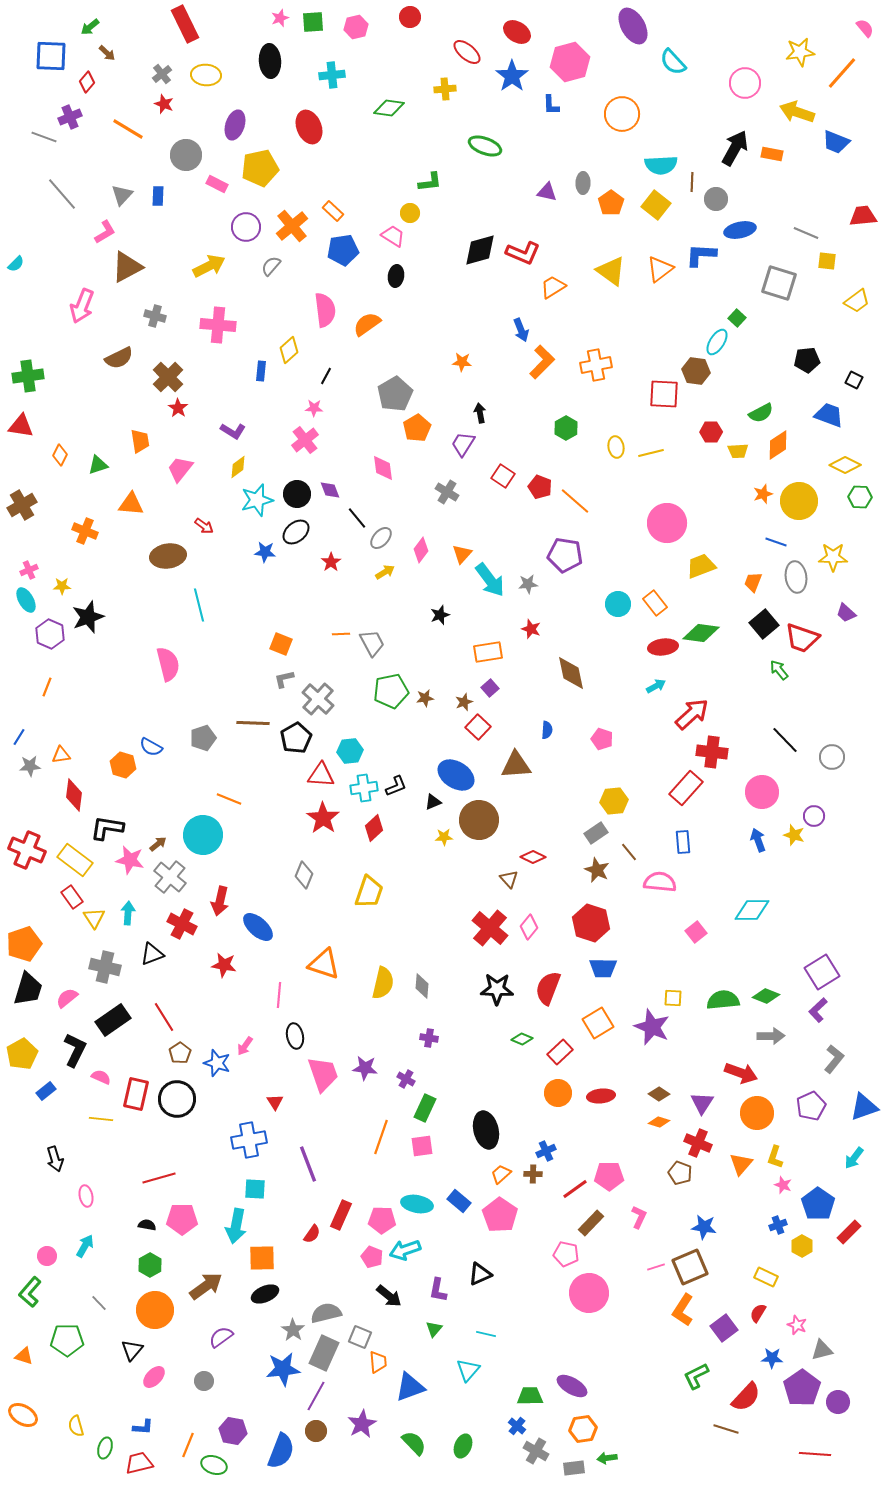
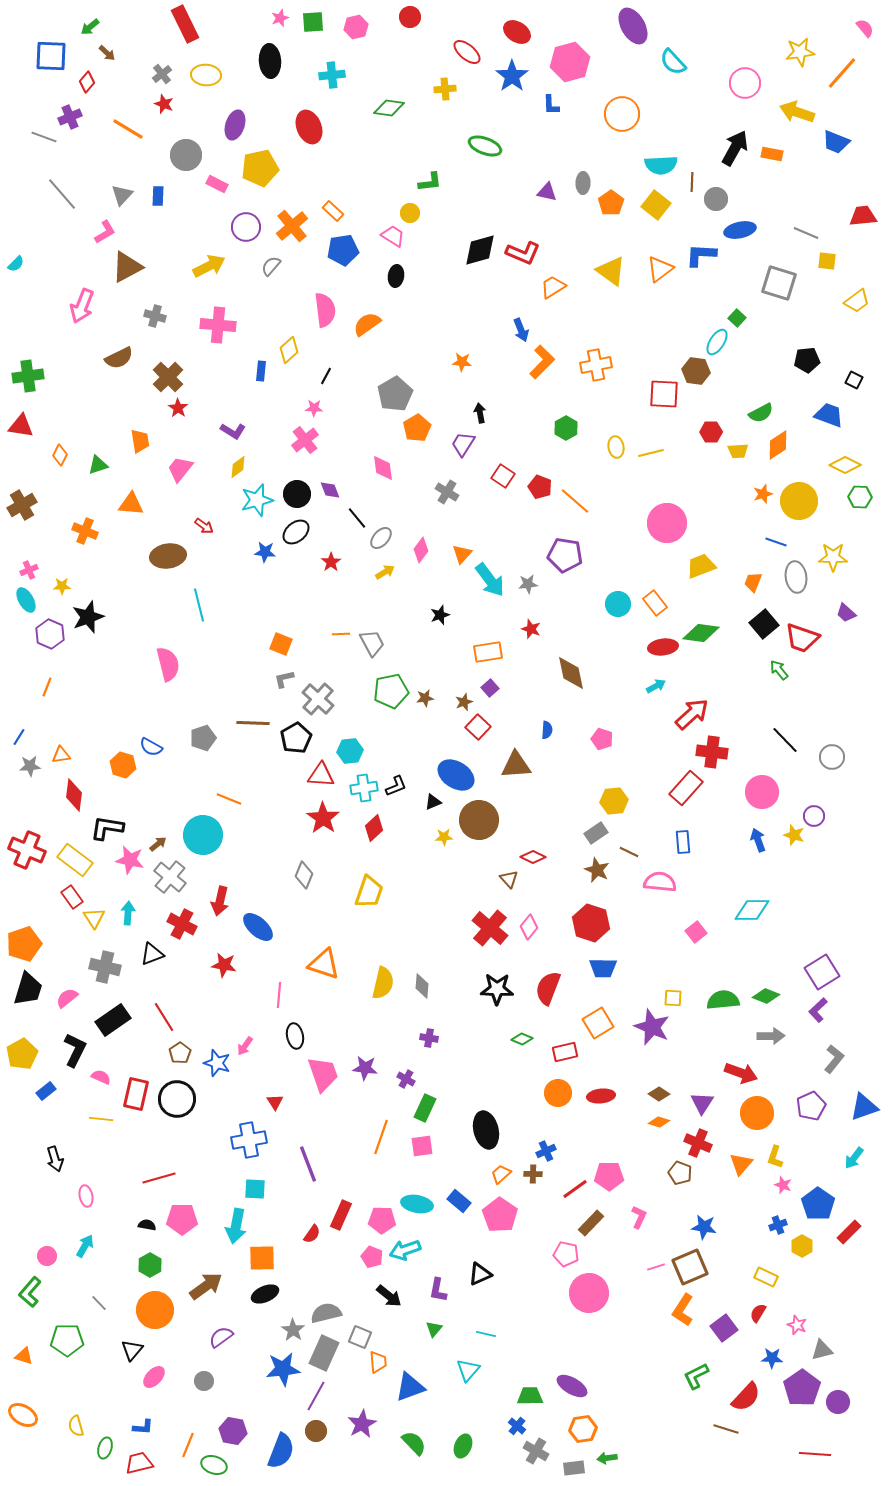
brown line at (629, 852): rotated 24 degrees counterclockwise
red rectangle at (560, 1052): moved 5 px right; rotated 30 degrees clockwise
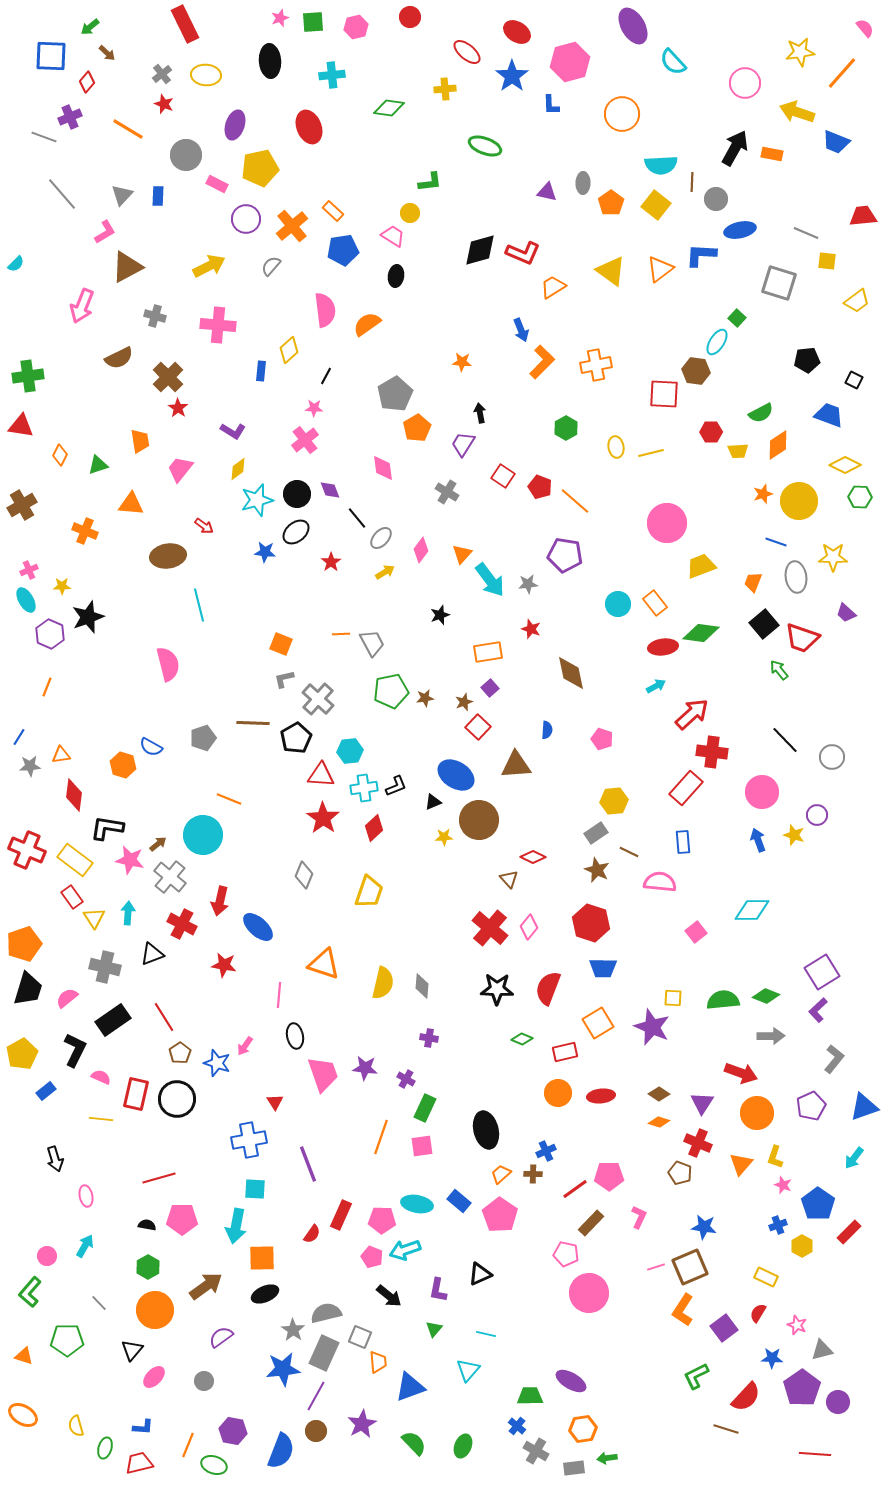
purple circle at (246, 227): moved 8 px up
yellow diamond at (238, 467): moved 2 px down
purple circle at (814, 816): moved 3 px right, 1 px up
green hexagon at (150, 1265): moved 2 px left, 2 px down
purple ellipse at (572, 1386): moved 1 px left, 5 px up
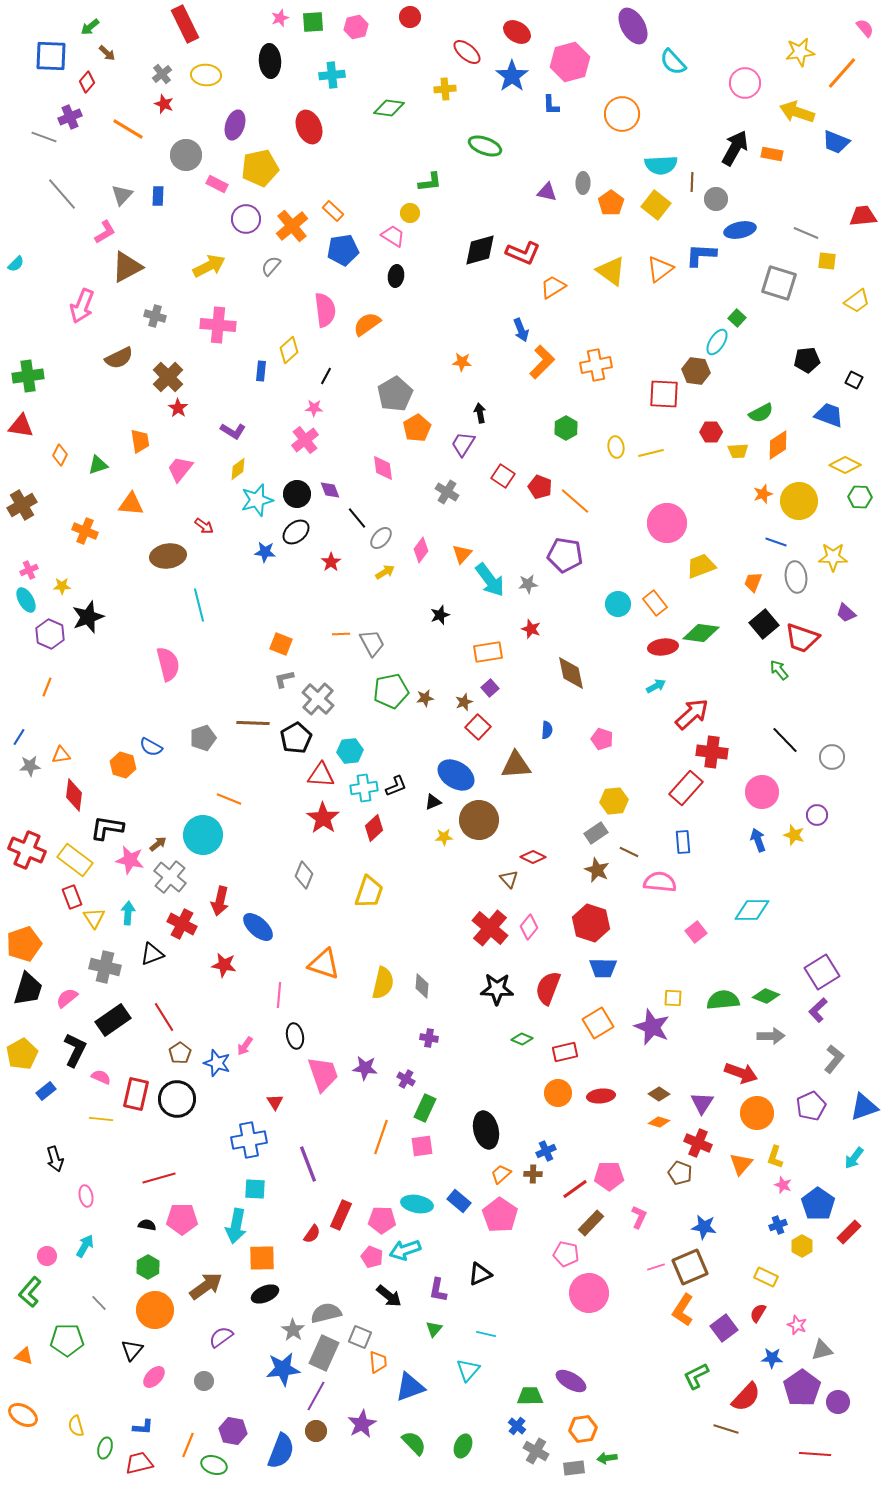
red rectangle at (72, 897): rotated 15 degrees clockwise
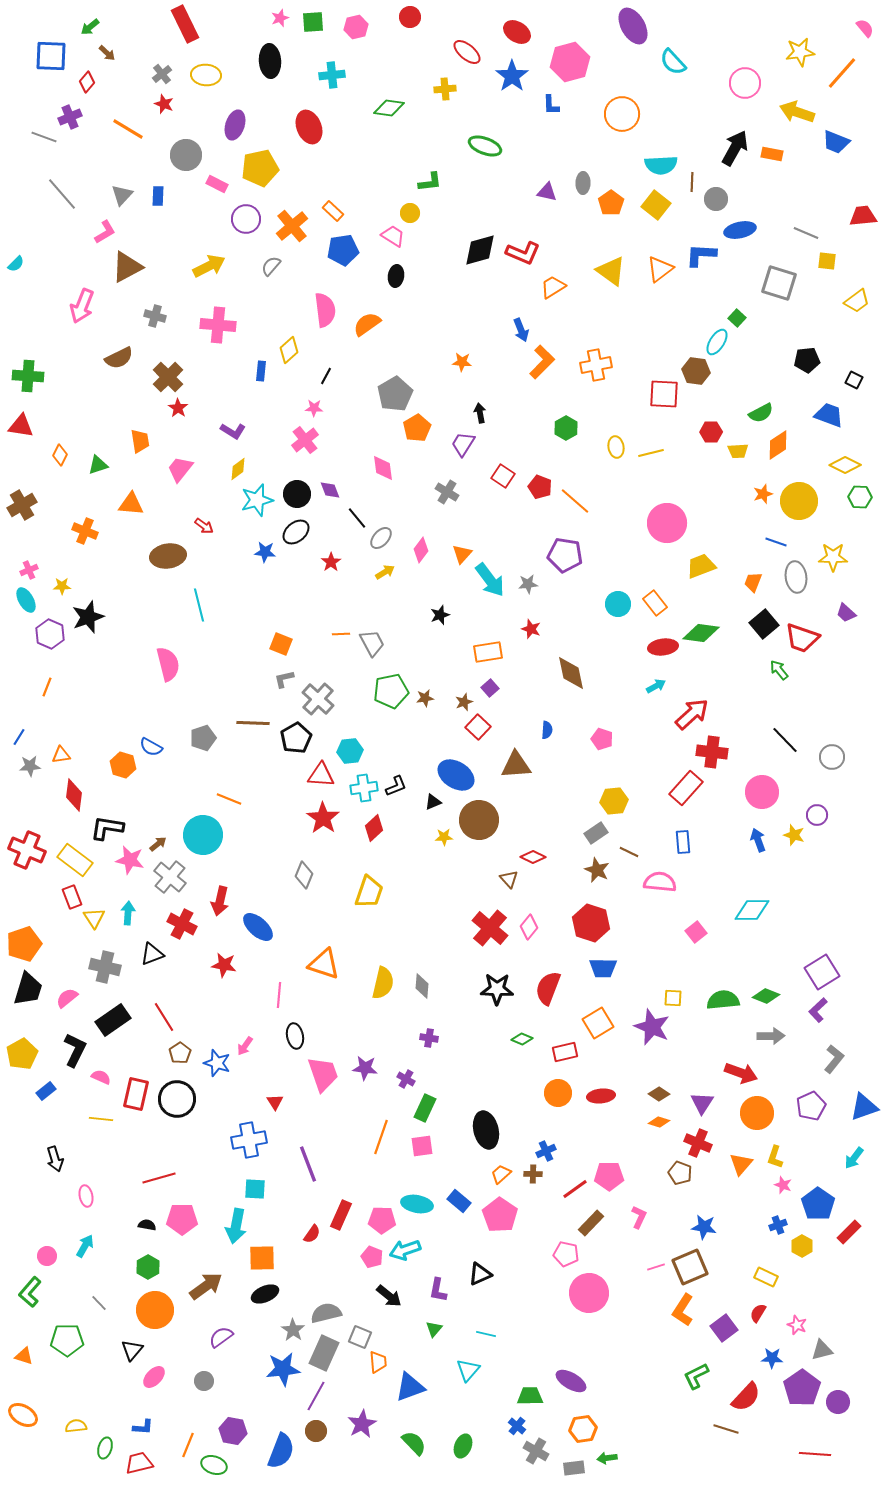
green cross at (28, 376): rotated 12 degrees clockwise
yellow semicircle at (76, 1426): rotated 100 degrees clockwise
